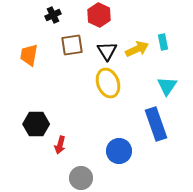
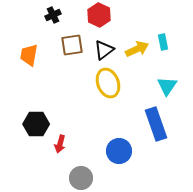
black triangle: moved 3 px left, 1 px up; rotated 25 degrees clockwise
red arrow: moved 1 px up
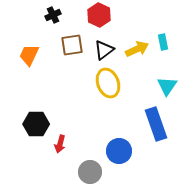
orange trapezoid: rotated 15 degrees clockwise
gray circle: moved 9 px right, 6 px up
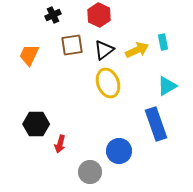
yellow arrow: moved 1 px down
cyan triangle: rotated 25 degrees clockwise
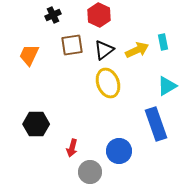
red arrow: moved 12 px right, 4 px down
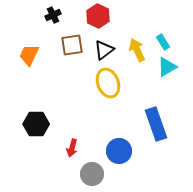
red hexagon: moved 1 px left, 1 px down
cyan rectangle: rotated 21 degrees counterclockwise
yellow arrow: rotated 90 degrees counterclockwise
cyan triangle: moved 19 px up
gray circle: moved 2 px right, 2 px down
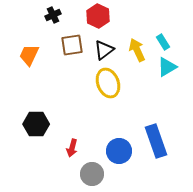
blue rectangle: moved 17 px down
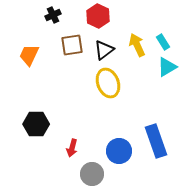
yellow arrow: moved 5 px up
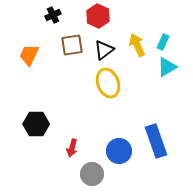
cyan rectangle: rotated 56 degrees clockwise
